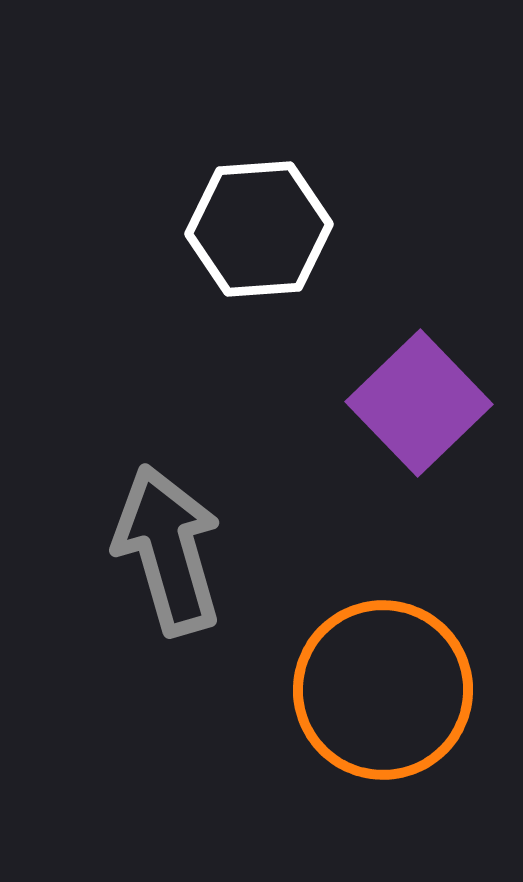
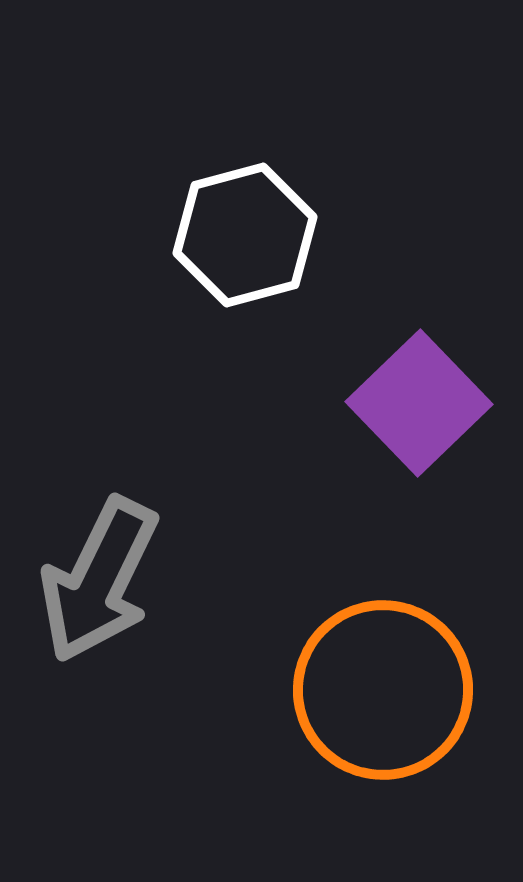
white hexagon: moved 14 px left, 6 px down; rotated 11 degrees counterclockwise
gray arrow: moved 69 px left, 30 px down; rotated 138 degrees counterclockwise
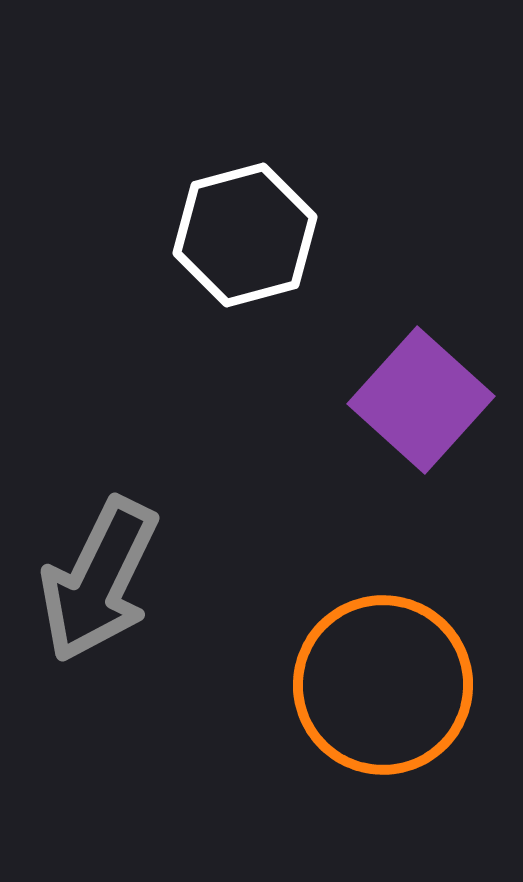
purple square: moved 2 px right, 3 px up; rotated 4 degrees counterclockwise
orange circle: moved 5 px up
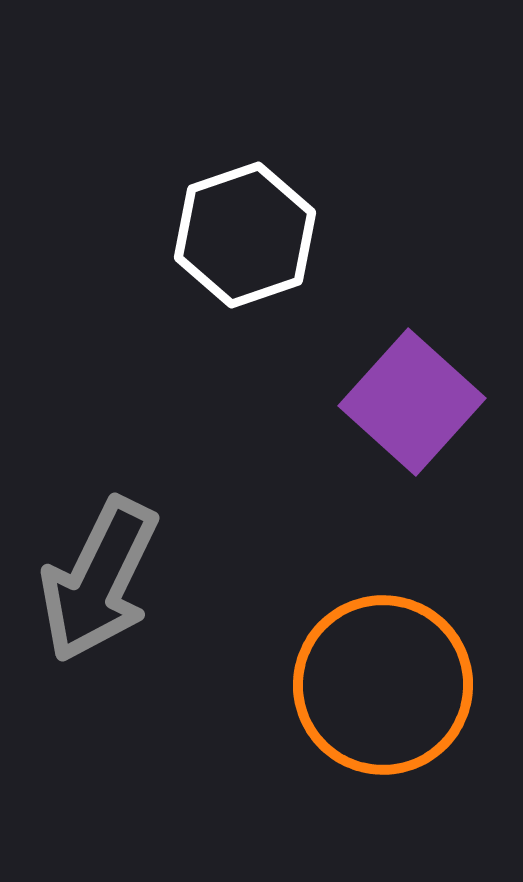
white hexagon: rotated 4 degrees counterclockwise
purple square: moved 9 px left, 2 px down
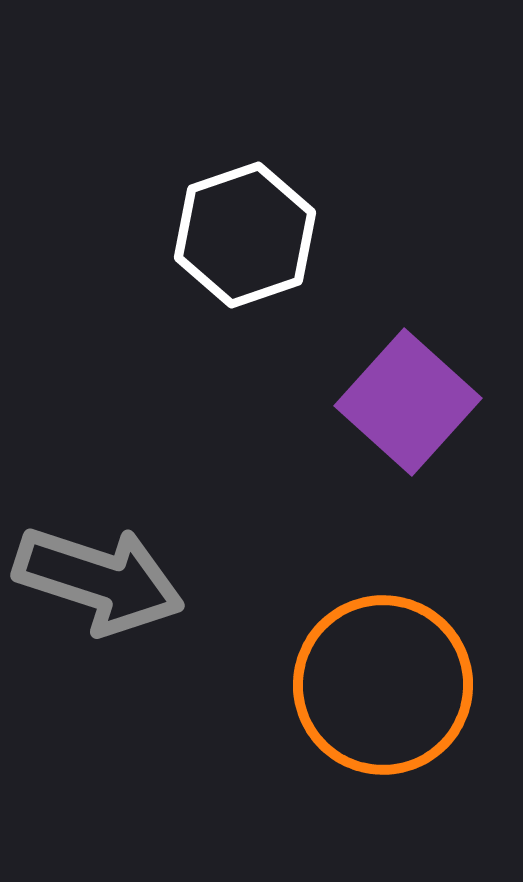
purple square: moved 4 px left
gray arrow: rotated 98 degrees counterclockwise
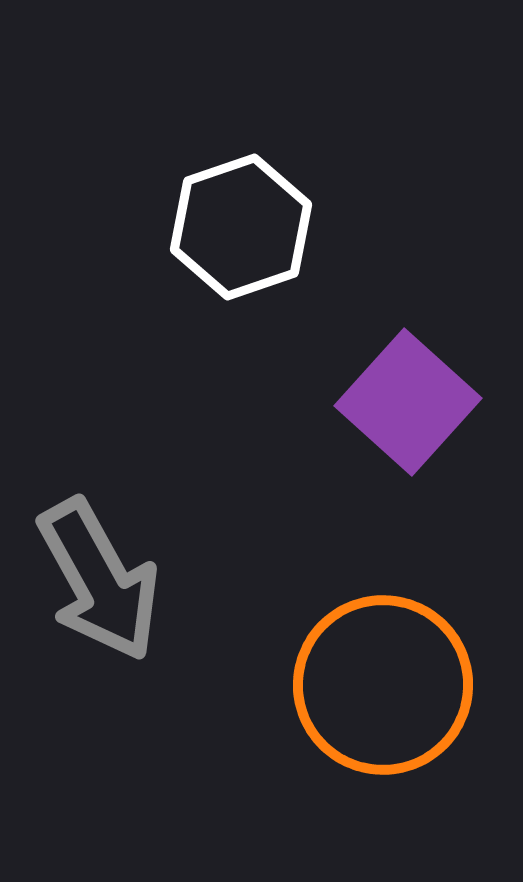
white hexagon: moved 4 px left, 8 px up
gray arrow: rotated 43 degrees clockwise
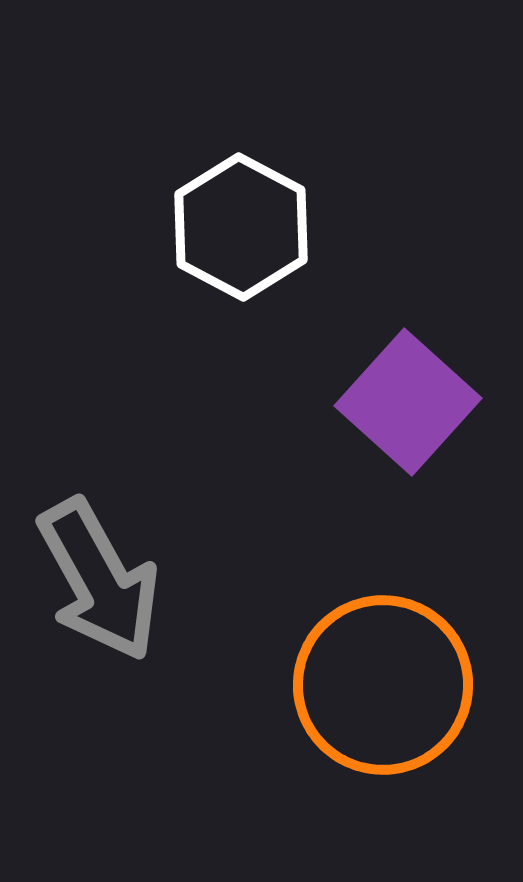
white hexagon: rotated 13 degrees counterclockwise
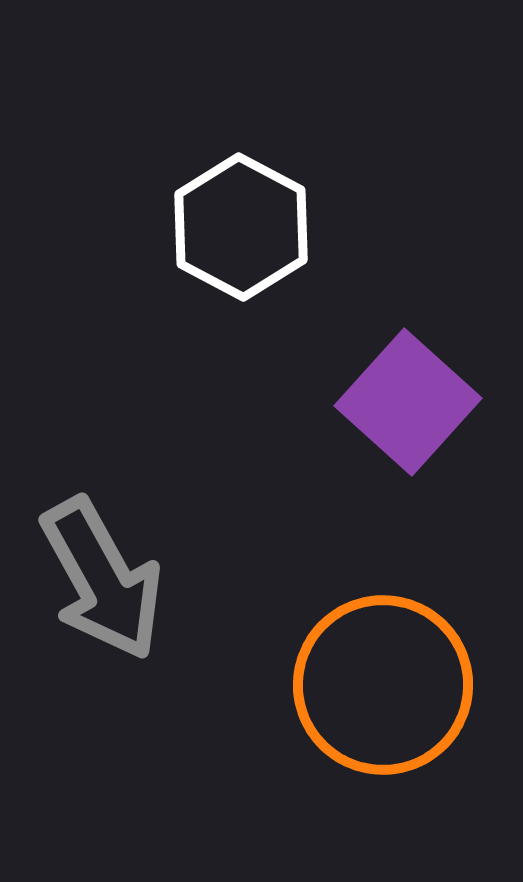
gray arrow: moved 3 px right, 1 px up
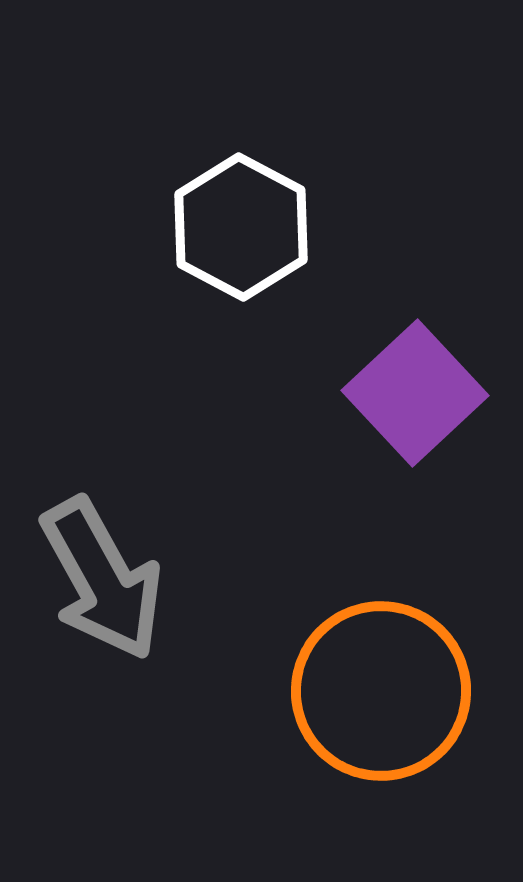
purple square: moved 7 px right, 9 px up; rotated 5 degrees clockwise
orange circle: moved 2 px left, 6 px down
